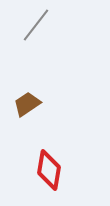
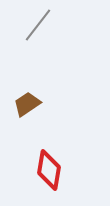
gray line: moved 2 px right
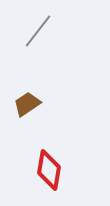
gray line: moved 6 px down
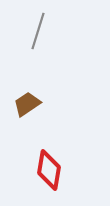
gray line: rotated 21 degrees counterclockwise
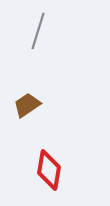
brown trapezoid: moved 1 px down
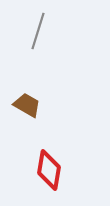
brown trapezoid: rotated 64 degrees clockwise
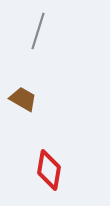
brown trapezoid: moved 4 px left, 6 px up
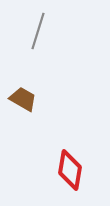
red diamond: moved 21 px right
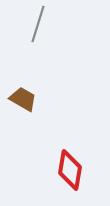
gray line: moved 7 px up
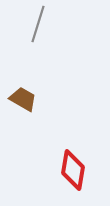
red diamond: moved 3 px right
